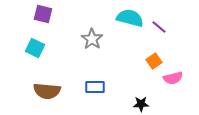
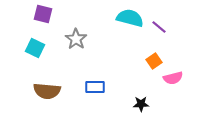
gray star: moved 16 px left
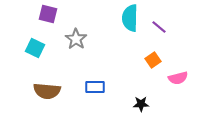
purple square: moved 5 px right
cyan semicircle: rotated 104 degrees counterclockwise
orange square: moved 1 px left, 1 px up
pink semicircle: moved 5 px right
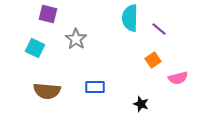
purple line: moved 2 px down
black star: rotated 21 degrees clockwise
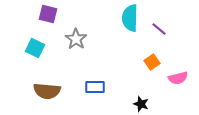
orange square: moved 1 px left, 2 px down
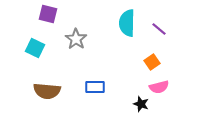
cyan semicircle: moved 3 px left, 5 px down
pink semicircle: moved 19 px left, 9 px down
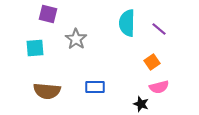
cyan square: rotated 30 degrees counterclockwise
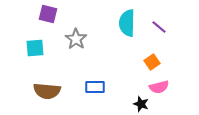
purple line: moved 2 px up
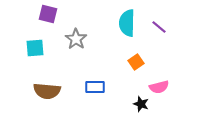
orange square: moved 16 px left
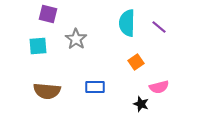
cyan square: moved 3 px right, 2 px up
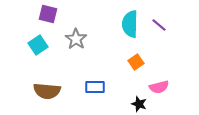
cyan semicircle: moved 3 px right, 1 px down
purple line: moved 2 px up
cyan square: moved 1 px up; rotated 30 degrees counterclockwise
black star: moved 2 px left
